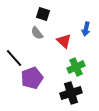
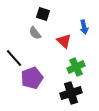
blue arrow: moved 2 px left, 2 px up; rotated 24 degrees counterclockwise
gray semicircle: moved 2 px left
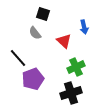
black line: moved 4 px right
purple pentagon: moved 1 px right, 1 px down
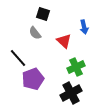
black cross: rotated 10 degrees counterclockwise
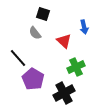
purple pentagon: rotated 20 degrees counterclockwise
black cross: moved 7 px left
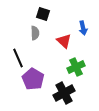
blue arrow: moved 1 px left, 1 px down
gray semicircle: rotated 144 degrees counterclockwise
black line: rotated 18 degrees clockwise
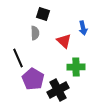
green cross: rotated 24 degrees clockwise
black cross: moved 6 px left, 3 px up
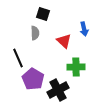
blue arrow: moved 1 px right, 1 px down
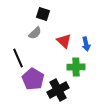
blue arrow: moved 2 px right, 15 px down
gray semicircle: rotated 48 degrees clockwise
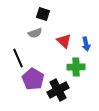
gray semicircle: rotated 24 degrees clockwise
